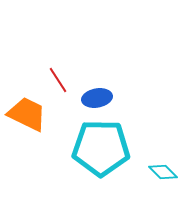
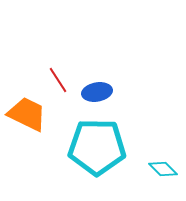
blue ellipse: moved 6 px up
cyan pentagon: moved 4 px left, 1 px up
cyan diamond: moved 3 px up
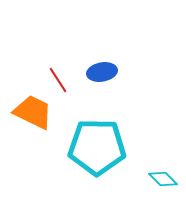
blue ellipse: moved 5 px right, 20 px up
orange trapezoid: moved 6 px right, 2 px up
cyan diamond: moved 10 px down
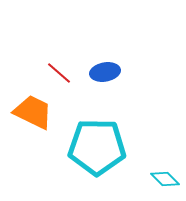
blue ellipse: moved 3 px right
red line: moved 1 px right, 7 px up; rotated 16 degrees counterclockwise
cyan diamond: moved 2 px right
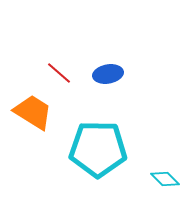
blue ellipse: moved 3 px right, 2 px down
orange trapezoid: rotated 6 degrees clockwise
cyan pentagon: moved 1 px right, 2 px down
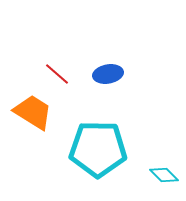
red line: moved 2 px left, 1 px down
cyan diamond: moved 1 px left, 4 px up
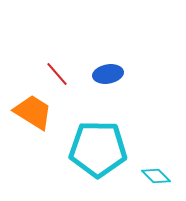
red line: rotated 8 degrees clockwise
cyan diamond: moved 8 px left, 1 px down
